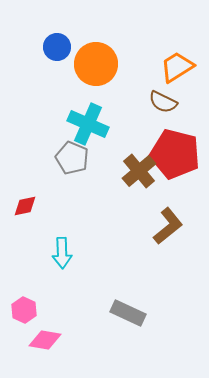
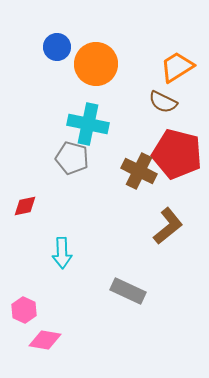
cyan cross: rotated 12 degrees counterclockwise
red pentagon: moved 2 px right
gray pentagon: rotated 8 degrees counterclockwise
brown cross: rotated 24 degrees counterclockwise
gray rectangle: moved 22 px up
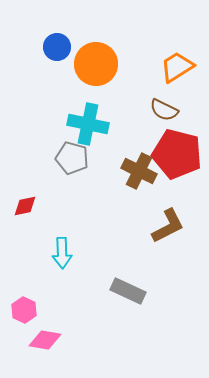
brown semicircle: moved 1 px right, 8 px down
brown L-shape: rotated 12 degrees clockwise
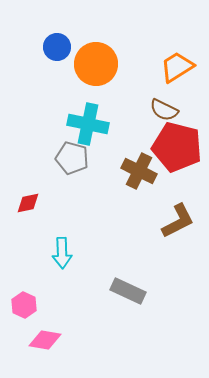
red pentagon: moved 7 px up
red diamond: moved 3 px right, 3 px up
brown L-shape: moved 10 px right, 5 px up
pink hexagon: moved 5 px up
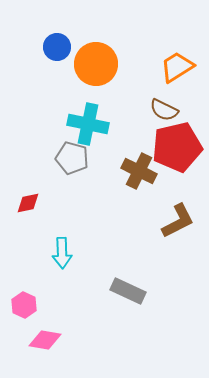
red pentagon: rotated 27 degrees counterclockwise
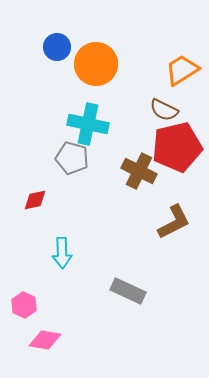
orange trapezoid: moved 5 px right, 3 px down
red diamond: moved 7 px right, 3 px up
brown L-shape: moved 4 px left, 1 px down
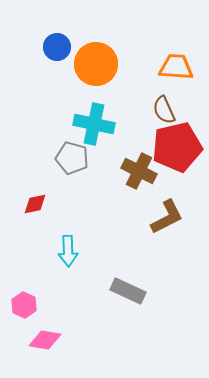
orange trapezoid: moved 6 px left, 3 px up; rotated 36 degrees clockwise
brown semicircle: rotated 40 degrees clockwise
cyan cross: moved 6 px right
red diamond: moved 4 px down
brown L-shape: moved 7 px left, 5 px up
cyan arrow: moved 6 px right, 2 px up
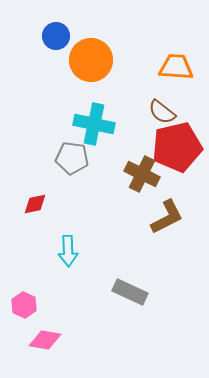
blue circle: moved 1 px left, 11 px up
orange circle: moved 5 px left, 4 px up
brown semicircle: moved 2 px left, 2 px down; rotated 28 degrees counterclockwise
gray pentagon: rotated 8 degrees counterclockwise
brown cross: moved 3 px right, 3 px down
gray rectangle: moved 2 px right, 1 px down
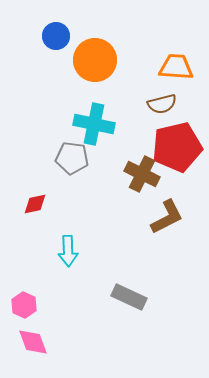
orange circle: moved 4 px right
brown semicircle: moved 8 px up; rotated 52 degrees counterclockwise
gray rectangle: moved 1 px left, 5 px down
pink diamond: moved 12 px left, 2 px down; rotated 60 degrees clockwise
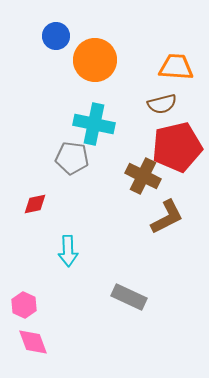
brown cross: moved 1 px right, 2 px down
